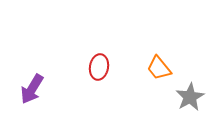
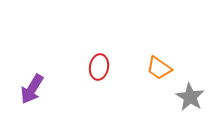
orange trapezoid: rotated 16 degrees counterclockwise
gray star: rotated 12 degrees counterclockwise
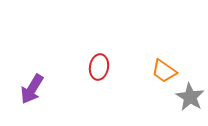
orange trapezoid: moved 5 px right, 3 px down
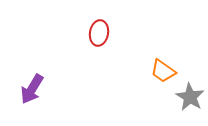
red ellipse: moved 34 px up
orange trapezoid: moved 1 px left
